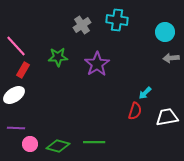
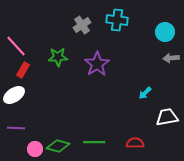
red semicircle: moved 32 px down; rotated 108 degrees counterclockwise
pink circle: moved 5 px right, 5 px down
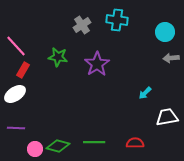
green star: rotated 12 degrees clockwise
white ellipse: moved 1 px right, 1 px up
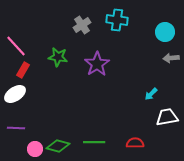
cyan arrow: moved 6 px right, 1 px down
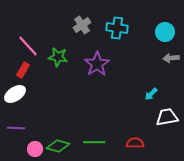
cyan cross: moved 8 px down
pink line: moved 12 px right
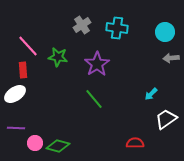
red rectangle: rotated 35 degrees counterclockwise
white trapezoid: moved 1 px left, 2 px down; rotated 25 degrees counterclockwise
green line: moved 43 px up; rotated 50 degrees clockwise
pink circle: moved 6 px up
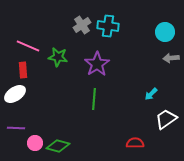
cyan cross: moved 9 px left, 2 px up
pink line: rotated 25 degrees counterclockwise
green line: rotated 45 degrees clockwise
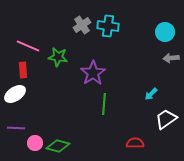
purple star: moved 4 px left, 9 px down
green line: moved 10 px right, 5 px down
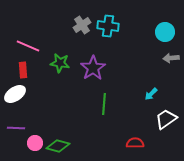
green star: moved 2 px right, 6 px down
purple star: moved 5 px up
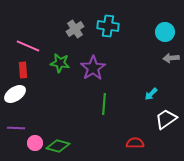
gray cross: moved 7 px left, 4 px down
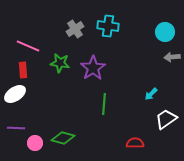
gray arrow: moved 1 px right, 1 px up
green diamond: moved 5 px right, 8 px up
